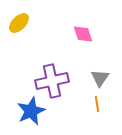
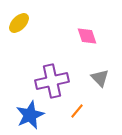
pink diamond: moved 4 px right, 2 px down
gray triangle: rotated 18 degrees counterclockwise
orange line: moved 20 px left, 7 px down; rotated 49 degrees clockwise
blue star: moved 1 px left, 4 px down
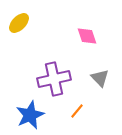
purple cross: moved 2 px right, 2 px up
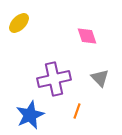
orange line: rotated 21 degrees counterclockwise
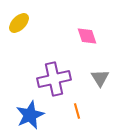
gray triangle: rotated 12 degrees clockwise
orange line: rotated 35 degrees counterclockwise
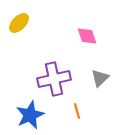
gray triangle: rotated 18 degrees clockwise
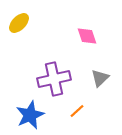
orange line: rotated 63 degrees clockwise
